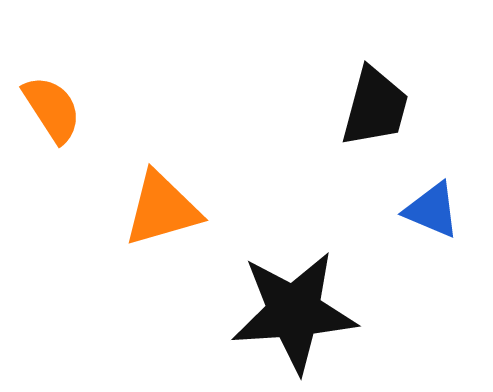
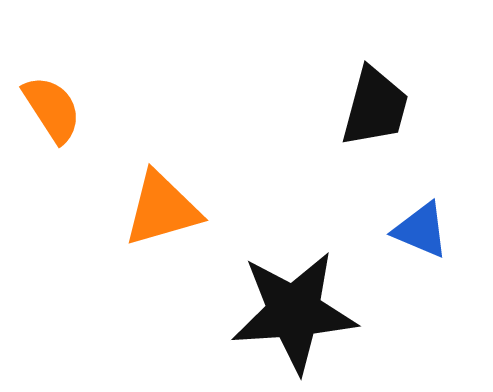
blue triangle: moved 11 px left, 20 px down
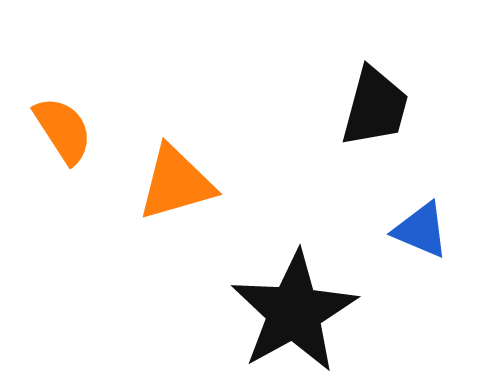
orange semicircle: moved 11 px right, 21 px down
orange triangle: moved 14 px right, 26 px up
black star: rotated 25 degrees counterclockwise
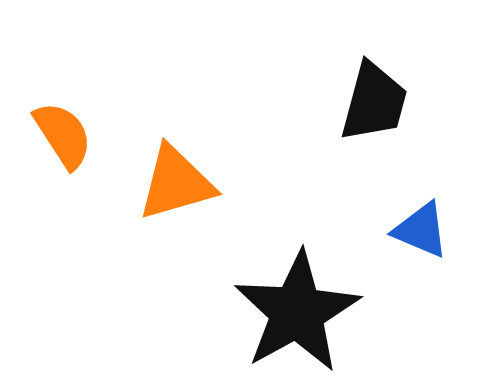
black trapezoid: moved 1 px left, 5 px up
orange semicircle: moved 5 px down
black star: moved 3 px right
